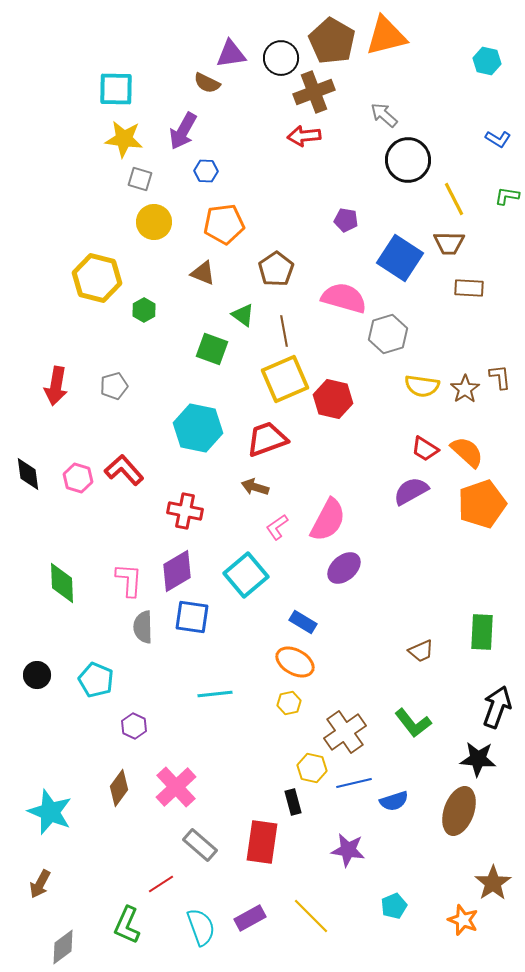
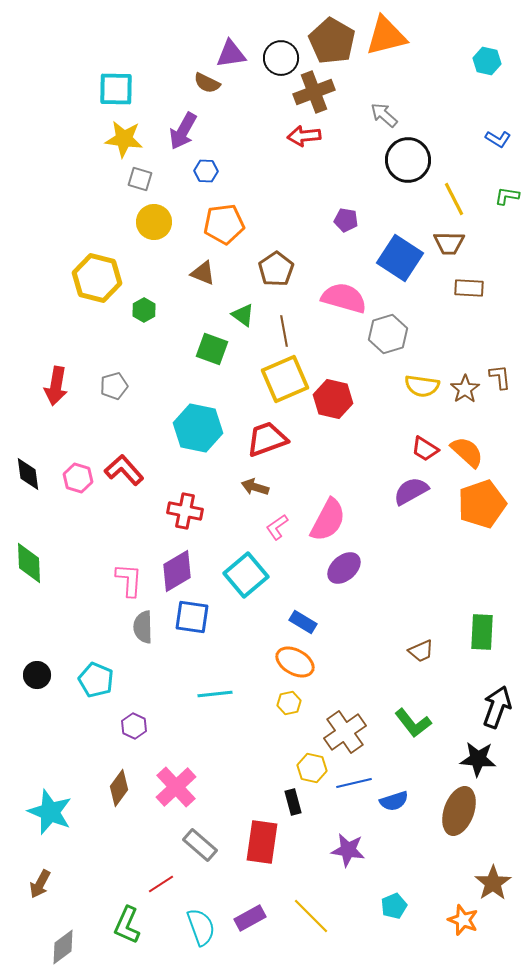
green diamond at (62, 583): moved 33 px left, 20 px up
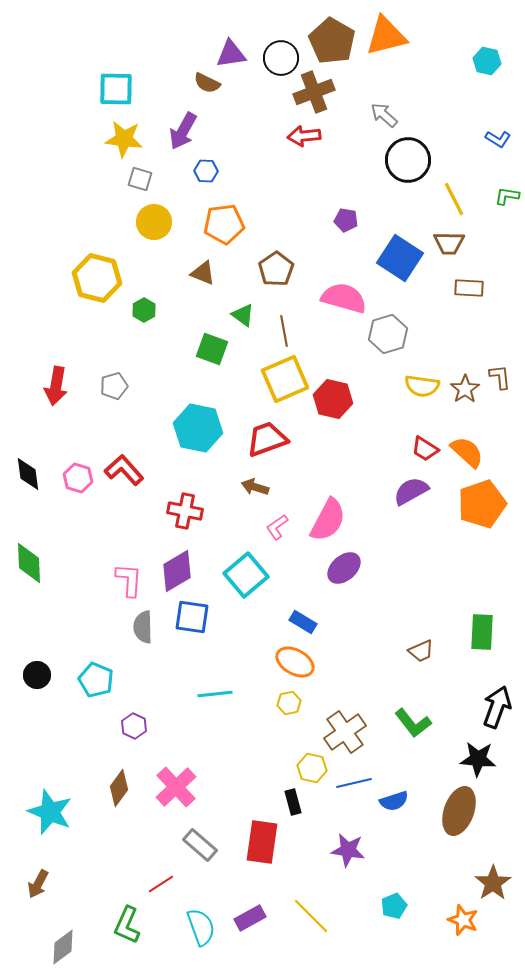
brown arrow at (40, 884): moved 2 px left
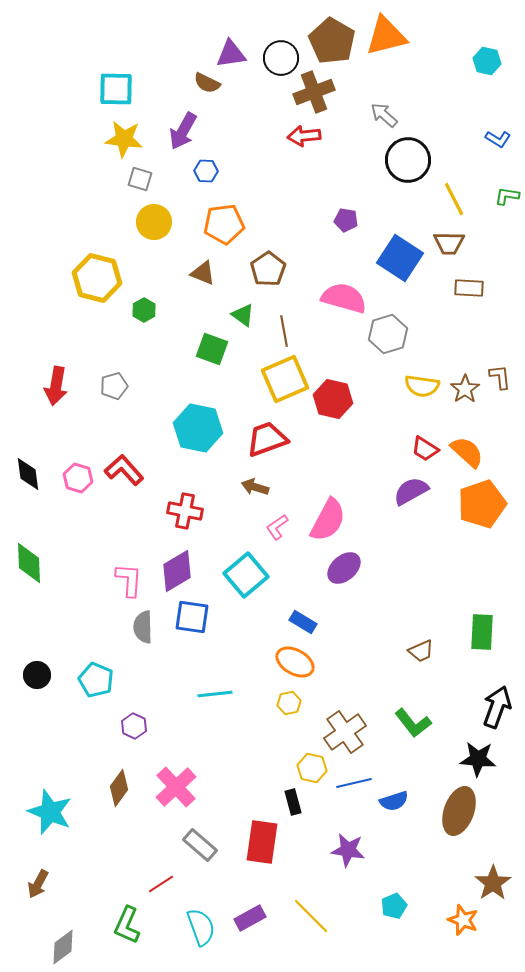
brown pentagon at (276, 269): moved 8 px left
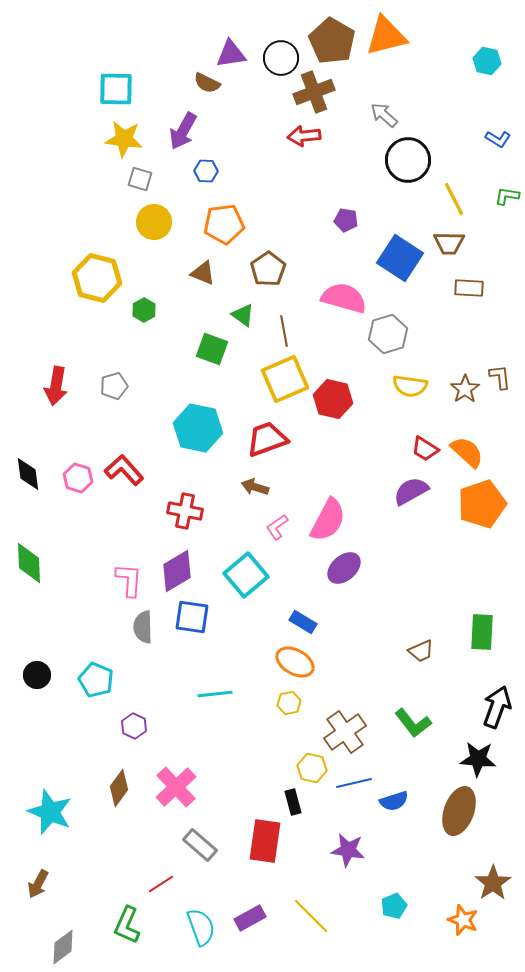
yellow semicircle at (422, 386): moved 12 px left
red rectangle at (262, 842): moved 3 px right, 1 px up
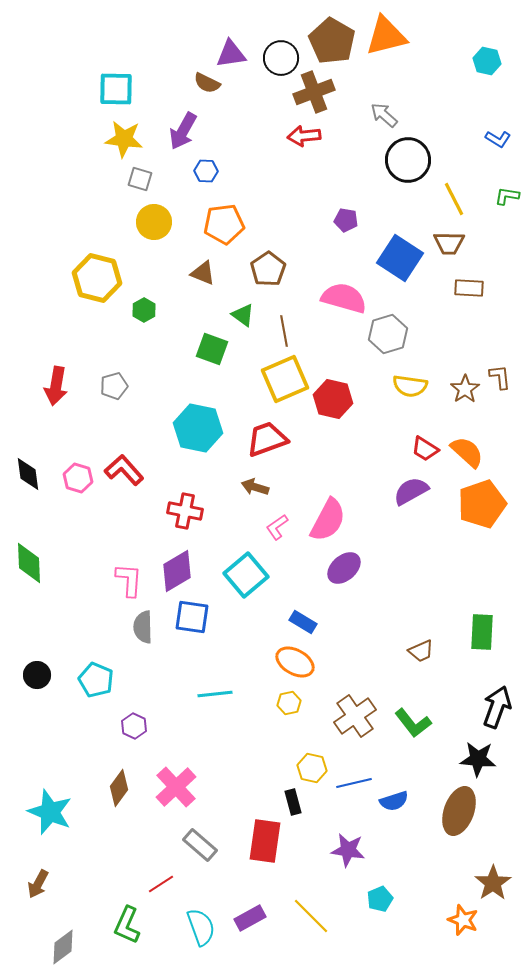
brown cross at (345, 732): moved 10 px right, 16 px up
cyan pentagon at (394, 906): moved 14 px left, 7 px up
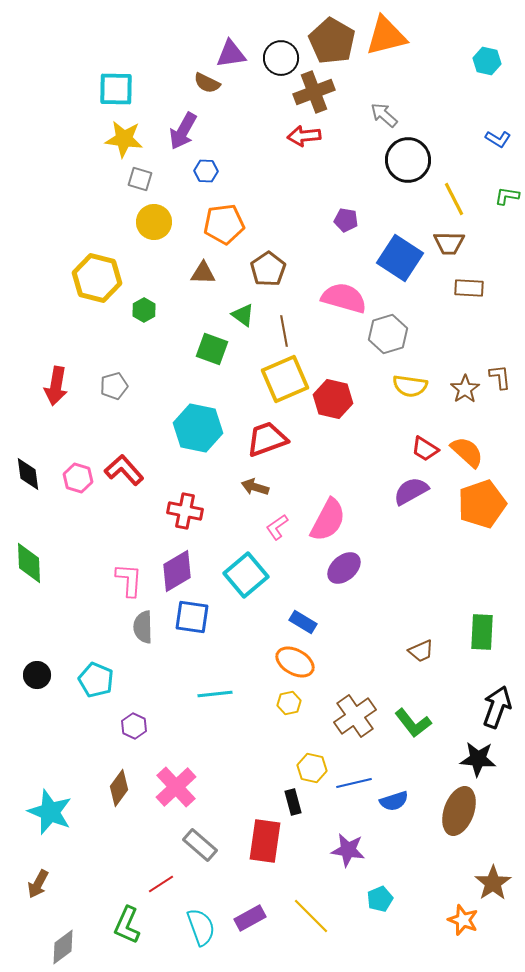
brown triangle at (203, 273): rotated 20 degrees counterclockwise
